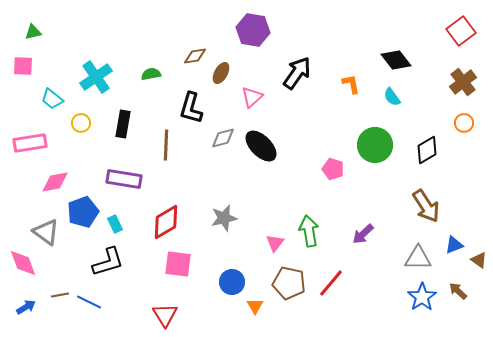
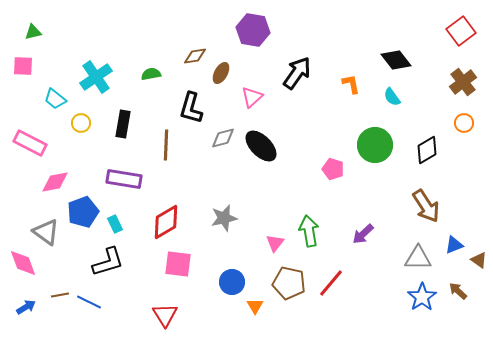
cyan trapezoid at (52, 99): moved 3 px right
pink rectangle at (30, 143): rotated 36 degrees clockwise
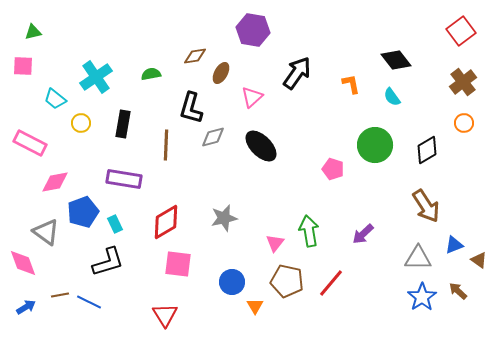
gray diamond at (223, 138): moved 10 px left, 1 px up
brown pentagon at (289, 283): moved 2 px left, 2 px up
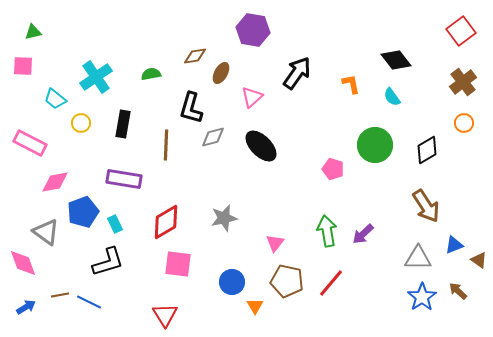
green arrow at (309, 231): moved 18 px right
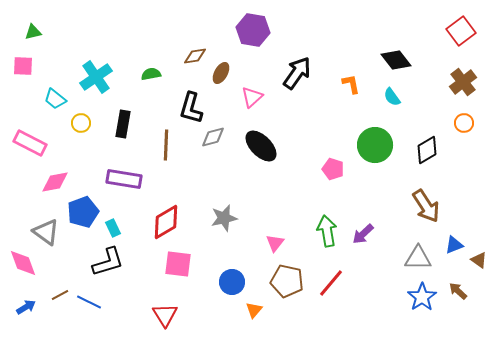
cyan rectangle at (115, 224): moved 2 px left, 4 px down
brown line at (60, 295): rotated 18 degrees counterclockwise
orange triangle at (255, 306): moved 1 px left, 4 px down; rotated 12 degrees clockwise
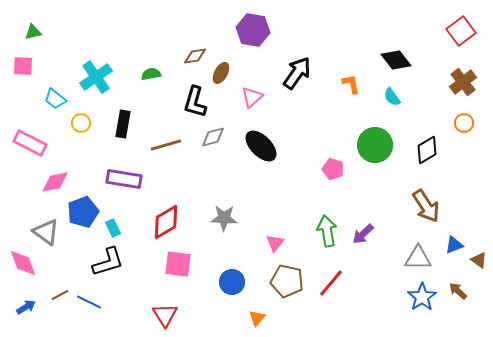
black L-shape at (191, 108): moved 4 px right, 6 px up
brown line at (166, 145): rotated 72 degrees clockwise
gray star at (224, 218): rotated 16 degrees clockwise
orange triangle at (254, 310): moved 3 px right, 8 px down
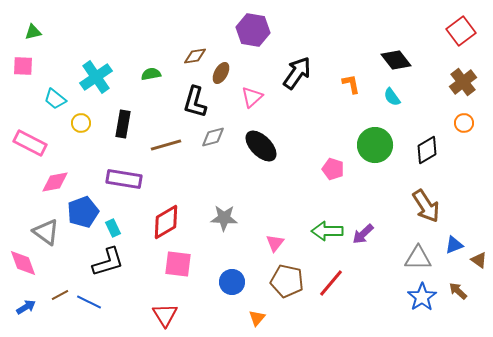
green arrow at (327, 231): rotated 80 degrees counterclockwise
